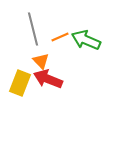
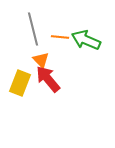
orange line: rotated 30 degrees clockwise
orange triangle: moved 1 px up
red arrow: rotated 28 degrees clockwise
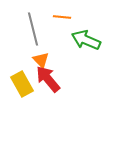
orange line: moved 2 px right, 20 px up
yellow rectangle: moved 2 px right, 1 px down; rotated 50 degrees counterclockwise
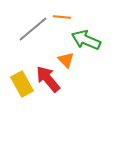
gray line: rotated 64 degrees clockwise
orange triangle: moved 25 px right
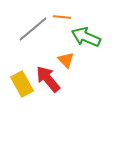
green arrow: moved 3 px up
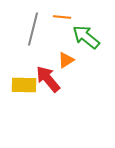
gray line: rotated 36 degrees counterclockwise
green arrow: rotated 16 degrees clockwise
orange triangle: rotated 42 degrees clockwise
yellow rectangle: moved 2 px right, 1 px down; rotated 60 degrees counterclockwise
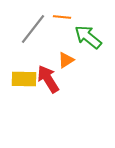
gray line: rotated 24 degrees clockwise
green arrow: moved 2 px right
red arrow: rotated 8 degrees clockwise
yellow rectangle: moved 6 px up
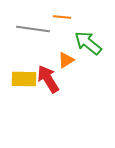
gray line: rotated 60 degrees clockwise
green arrow: moved 6 px down
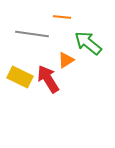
gray line: moved 1 px left, 5 px down
yellow rectangle: moved 4 px left, 2 px up; rotated 25 degrees clockwise
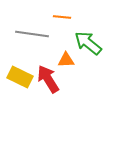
orange triangle: rotated 30 degrees clockwise
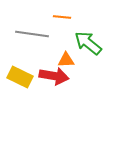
red arrow: moved 6 px right, 3 px up; rotated 132 degrees clockwise
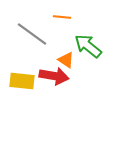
gray line: rotated 28 degrees clockwise
green arrow: moved 3 px down
orange triangle: rotated 36 degrees clockwise
yellow rectangle: moved 2 px right, 4 px down; rotated 20 degrees counterclockwise
